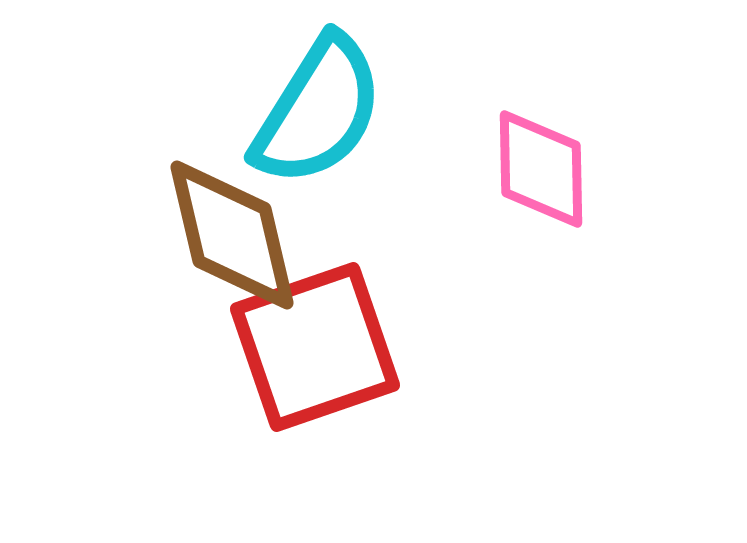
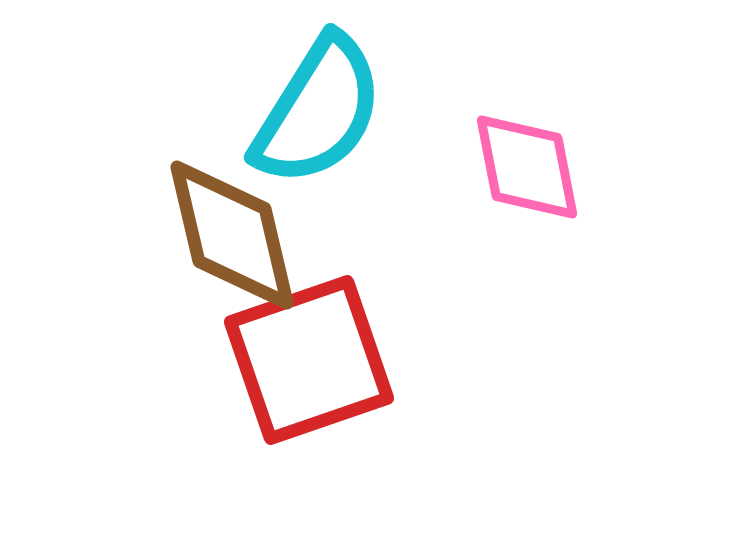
pink diamond: moved 14 px left, 2 px up; rotated 10 degrees counterclockwise
red square: moved 6 px left, 13 px down
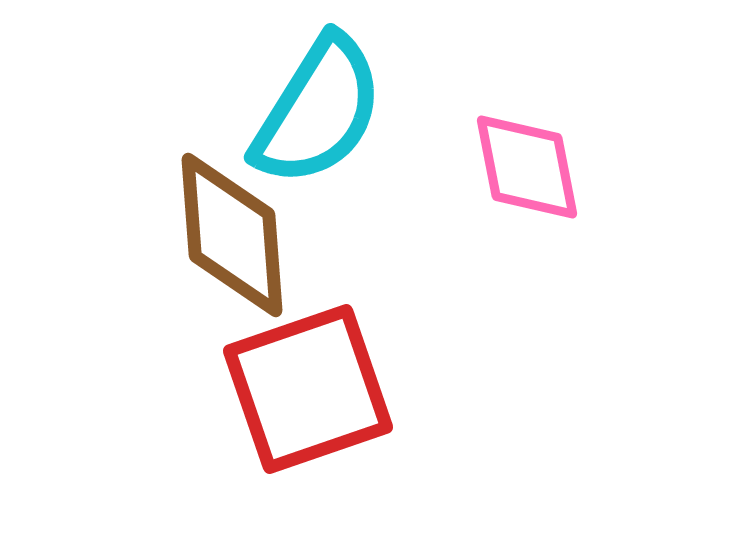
brown diamond: rotated 9 degrees clockwise
red square: moved 1 px left, 29 px down
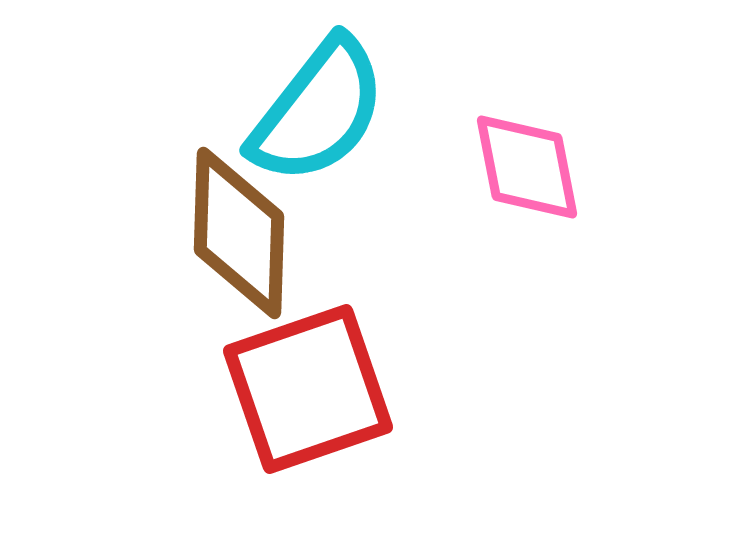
cyan semicircle: rotated 6 degrees clockwise
brown diamond: moved 7 px right, 2 px up; rotated 6 degrees clockwise
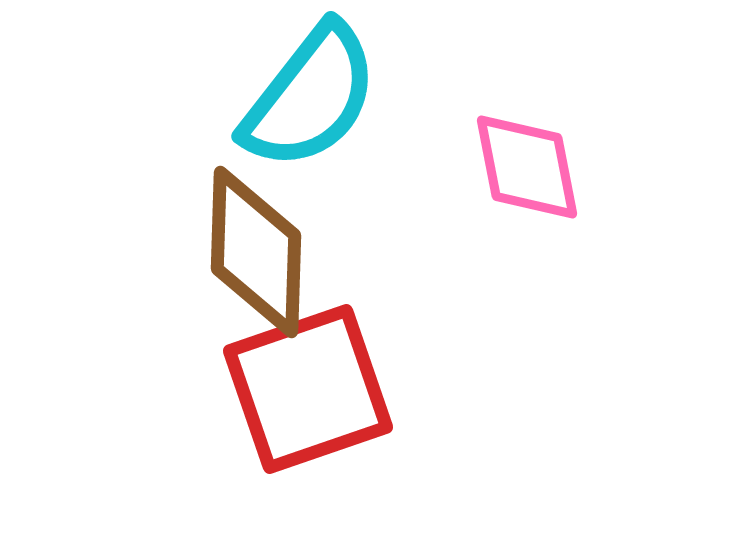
cyan semicircle: moved 8 px left, 14 px up
brown diamond: moved 17 px right, 19 px down
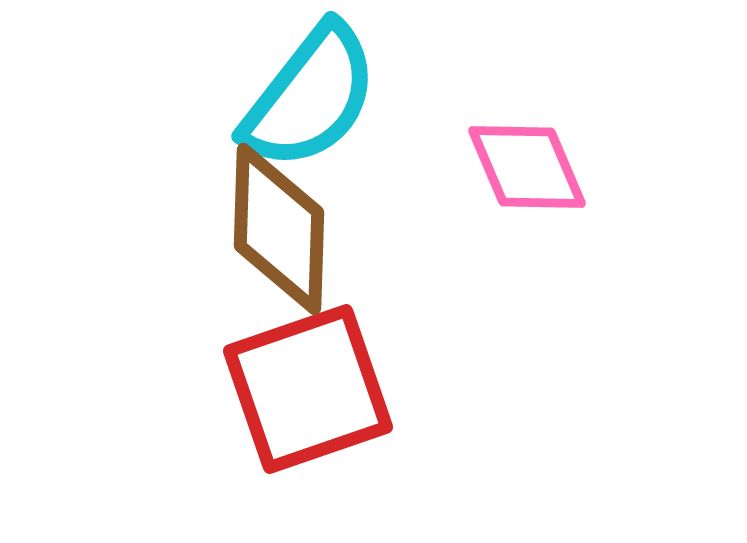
pink diamond: rotated 12 degrees counterclockwise
brown diamond: moved 23 px right, 23 px up
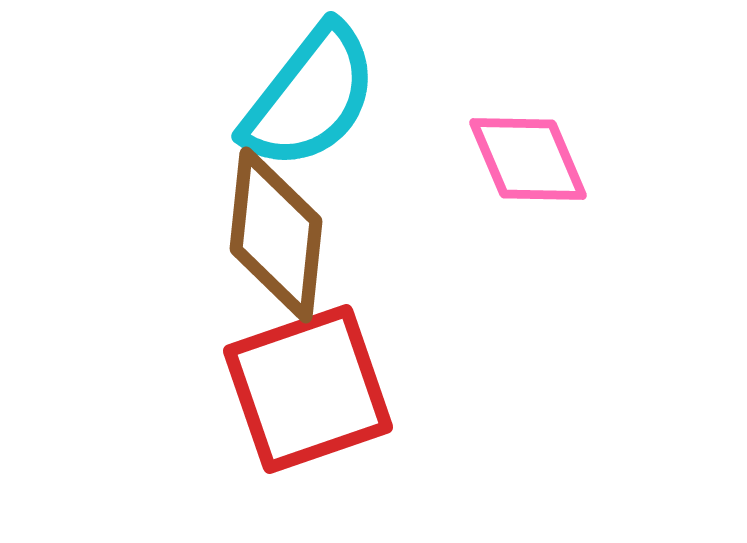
pink diamond: moved 1 px right, 8 px up
brown diamond: moved 3 px left, 6 px down; rotated 4 degrees clockwise
